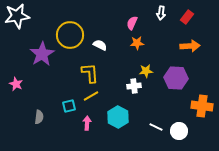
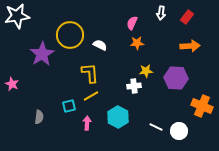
pink star: moved 4 px left
orange cross: rotated 15 degrees clockwise
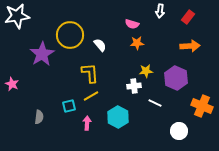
white arrow: moved 1 px left, 2 px up
red rectangle: moved 1 px right
pink semicircle: moved 1 px down; rotated 96 degrees counterclockwise
white semicircle: rotated 24 degrees clockwise
purple hexagon: rotated 20 degrees clockwise
white line: moved 1 px left, 24 px up
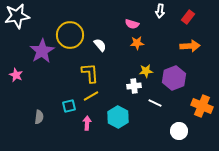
purple star: moved 3 px up
purple hexagon: moved 2 px left; rotated 15 degrees clockwise
pink star: moved 4 px right, 9 px up
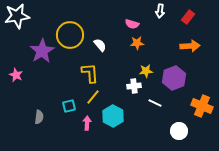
yellow line: moved 2 px right, 1 px down; rotated 21 degrees counterclockwise
cyan hexagon: moved 5 px left, 1 px up
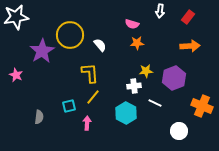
white star: moved 1 px left, 1 px down
cyan hexagon: moved 13 px right, 3 px up
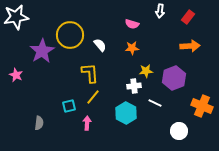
orange star: moved 5 px left, 5 px down
gray semicircle: moved 6 px down
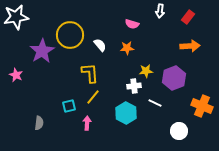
orange star: moved 5 px left
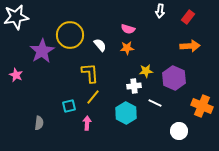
pink semicircle: moved 4 px left, 5 px down
purple hexagon: rotated 15 degrees counterclockwise
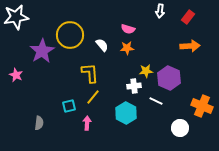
white semicircle: moved 2 px right
purple hexagon: moved 5 px left
white line: moved 1 px right, 2 px up
white circle: moved 1 px right, 3 px up
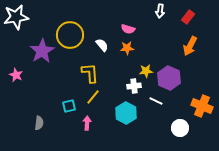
orange arrow: rotated 120 degrees clockwise
